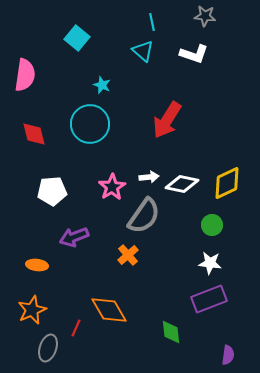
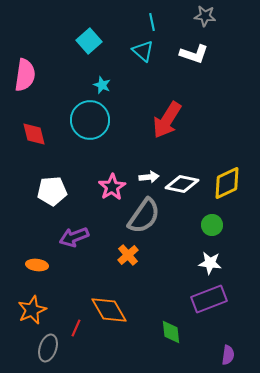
cyan square: moved 12 px right, 3 px down; rotated 10 degrees clockwise
cyan circle: moved 4 px up
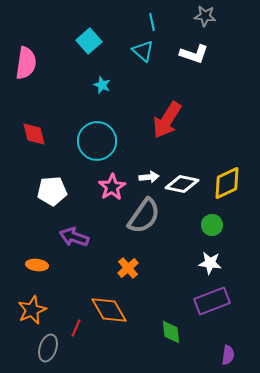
pink semicircle: moved 1 px right, 12 px up
cyan circle: moved 7 px right, 21 px down
purple arrow: rotated 40 degrees clockwise
orange cross: moved 13 px down
purple rectangle: moved 3 px right, 2 px down
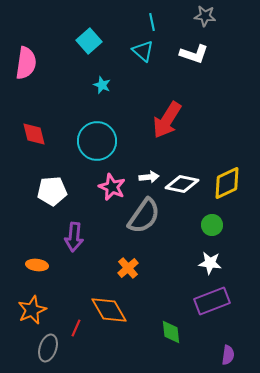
pink star: rotated 16 degrees counterclockwise
purple arrow: rotated 104 degrees counterclockwise
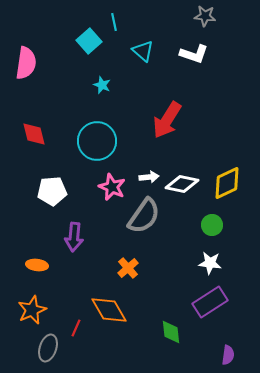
cyan line: moved 38 px left
purple rectangle: moved 2 px left, 1 px down; rotated 12 degrees counterclockwise
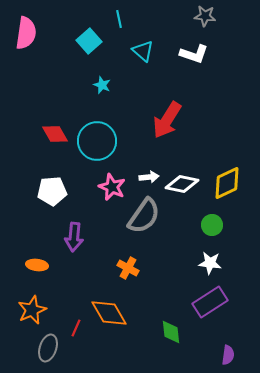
cyan line: moved 5 px right, 3 px up
pink semicircle: moved 30 px up
red diamond: moved 21 px right; rotated 16 degrees counterclockwise
orange cross: rotated 20 degrees counterclockwise
orange diamond: moved 3 px down
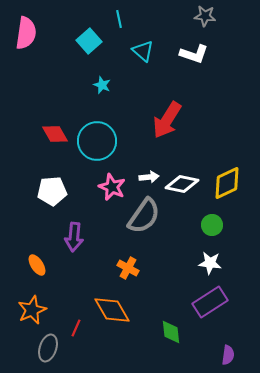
orange ellipse: rotated 50 degrees clockwise
orange diamond: moved 3 px right, 3 px up
